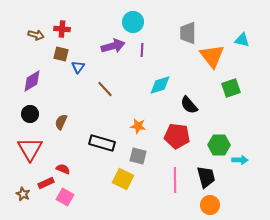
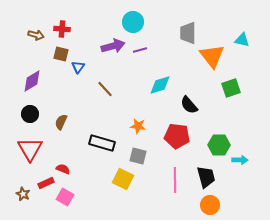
purple line: moved 2 px left; rotated 72 degrees clockwise
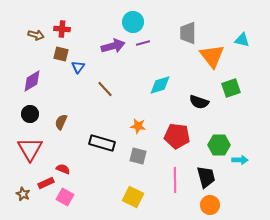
purple line: moved 3 px right, 7 px up
black semicircle: moved 10 px right, 3 px up; rotated 30 degrees counterclockwise
yellow square: moved 10 px right, 18 px down
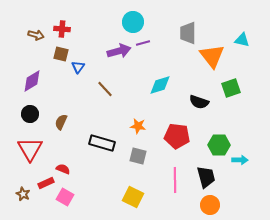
purple arrow: moved 6 px right, 5 px down
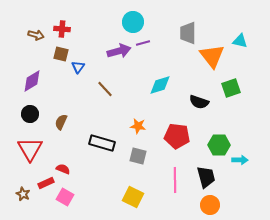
cyan triangle: moved 2 px left, 1 px down
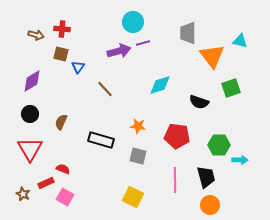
black rectangle: moved 1 px left, 3 px up
